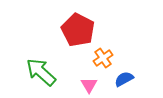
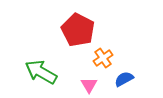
green arrow: rotated 12 degrees counterclockwise
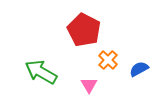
red pentagon: moved 6 px right
orange cross: moved 5 px right, 2 px down; rotated 12 degrees counterclockwise
blue semicircle: moved 15 px right, 10 px up
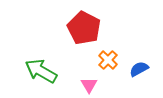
red pentagon: moved 2 px up
green arrow: moved 1 px up
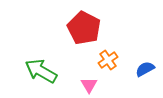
orange cross: rotated 12 degrees clockwise
blue semicircle: moved 6 px right
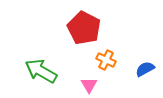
orange cross: moved 2 px left; rotated 30 degrees counterclockwise
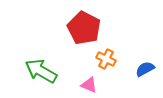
orange cross: moved 1 px up
pink triangle: rotated 36 degrees counterclockwise
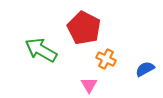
green arrow: moved 21 px up
pink triangle: rotated 36 degrees clockwise
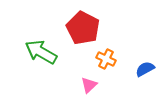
red pentagon: moved 1 px left
green arrow: moved 2 px down
pink triangle: rotated 18 degrees clockwise
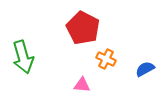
green arrow: moved 18 px left, 5 px down; rotated 136 degrees counterclockwise
pink triangle: moved 7 px left; rotated 48 degrees clockwise
